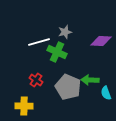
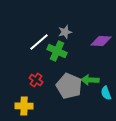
white line: rotated 25 degrees counterclockwise
green cross: moved 1 px up
gray pentagon: moved 1 px right, 1 px up
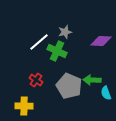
green arrow: moved 2 px right
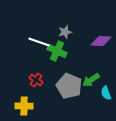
white line: rotated 60 degrees clockwise
green arrow: moved 1 px left; rotated 36 degrees counterclockwise
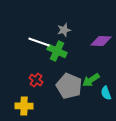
gray star: moved 1 px left, 2 px up
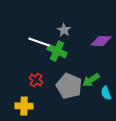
gray star: rotated 24 degrees counterclockwise
